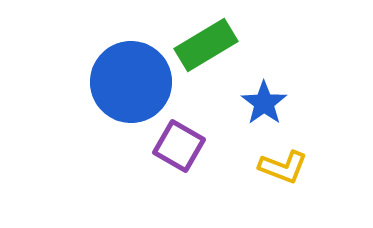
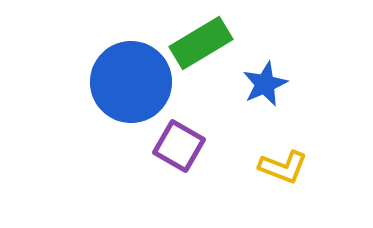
green rectangle: moved 5 px left, 2 px up
blue star: moved 1 px right, 19 px up; rotated 12 degrees clockwise
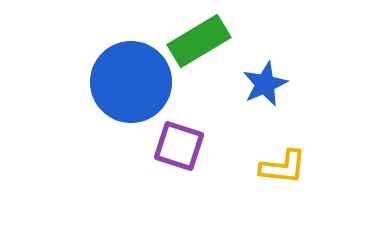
green rectangle: moved 2 px left, 2 px up
purple square: rotated 12 degrees counterclockwise
yellow L-shape: rotated 15 degrees counterclockwise
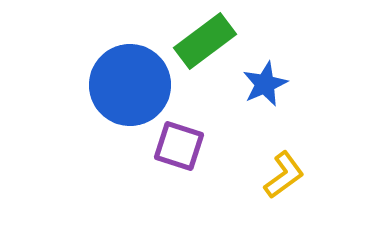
green rectangle: moved 6 px right; rotated 6 degrees counterclockwise
blue circle: moved 1 px left, 3 px down
yellow L-shape: moved 1 px right, 8 px down; rotated 42 degrees counterclockwise
